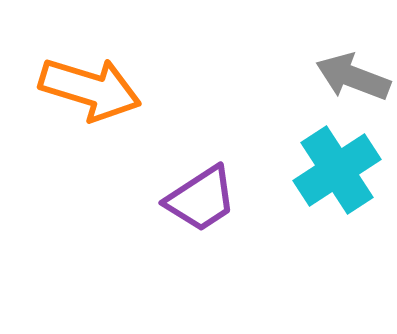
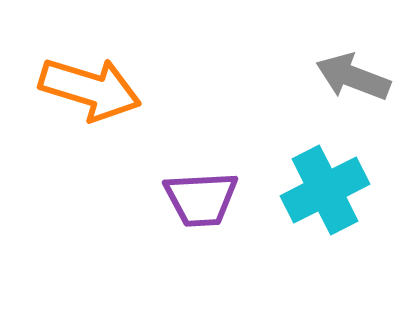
cyan cross: moved 12 px left, 20 px down; rotated 6 degrees clockwise
purple trapezoid: rotated 30 degrees clockwise
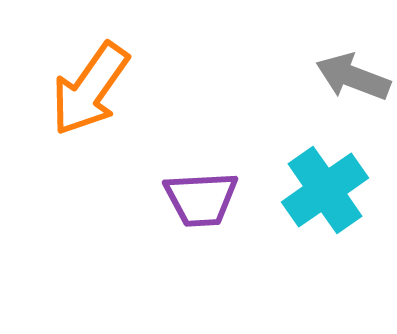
orange arrow: rotated 108 degrees clockwise
cyan cross: rotated 8 degrees counterclockwise
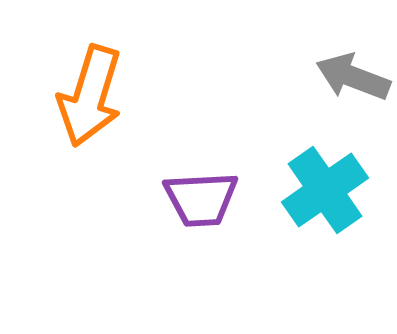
orange arrow: moved 7 px down; rotated 18 degrees counterclockwise
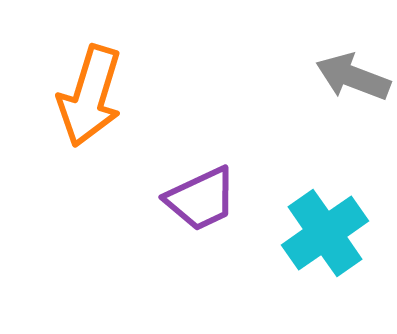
cyan cross: moved 43 px down
purple trapezoid: rotated 22 degrees counterclockwise
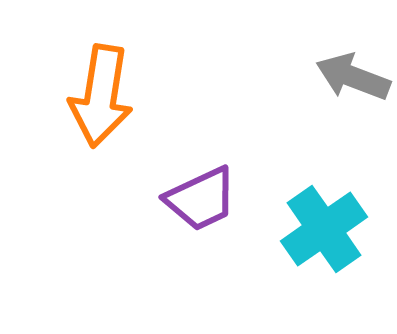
orange arrow: moved 11 px right; rotated 8 degrees counterclockwise
cyan cross: moved 1 px left, 4 px up
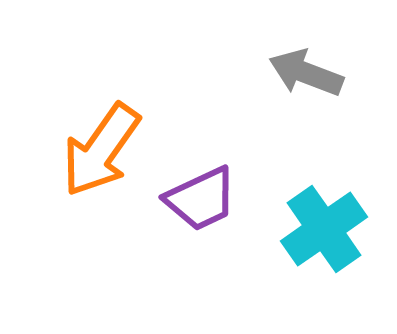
gray arrow: moved 47 px left, 4 px up
orange arrow: moved 54 px down; rotated 26 degrees clockwise
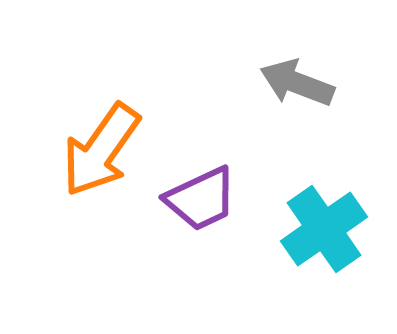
gray arrow: moved 9 px left, 10 px down
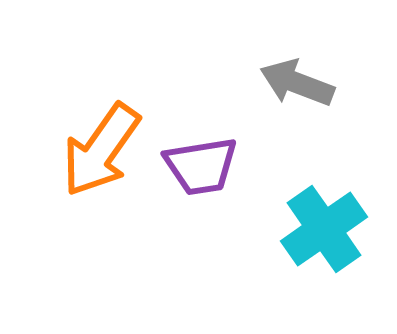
purple trapezoid: moved 33 px up; rotated 16 degrees clockwise
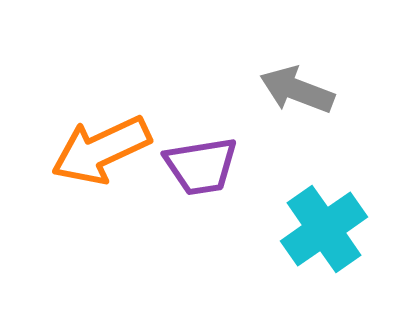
gray arrow: moved 7 px down
orange arrow: rotated 30 degrees clockwise
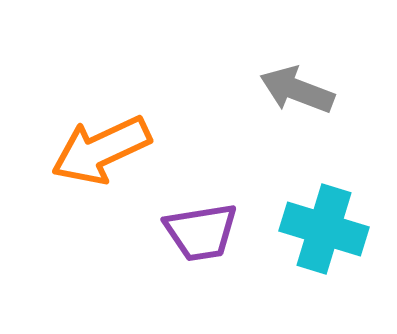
purple trapezoid: moved 66 px down
cyan cross: rotated 38 degrees counterclockwise
